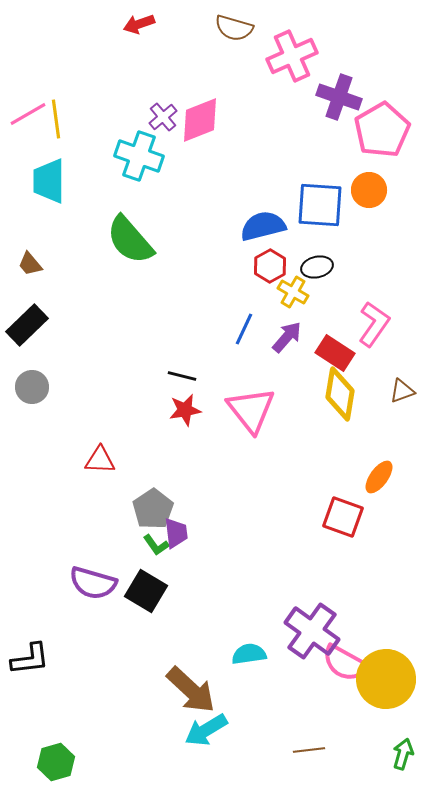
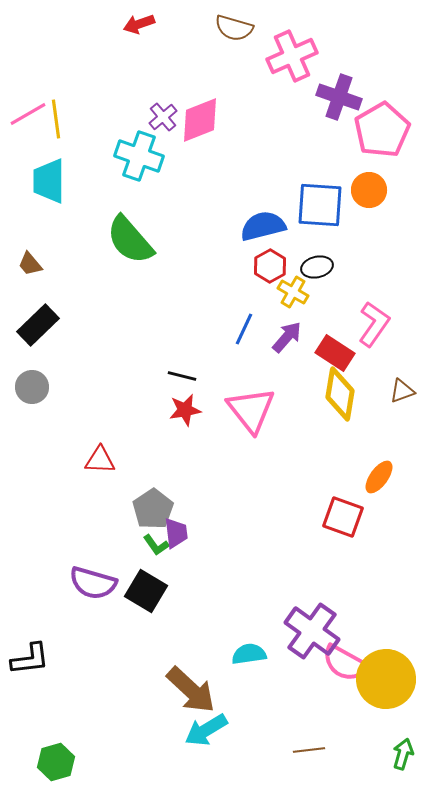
black rectangle at (27, 325): moved 11 px right
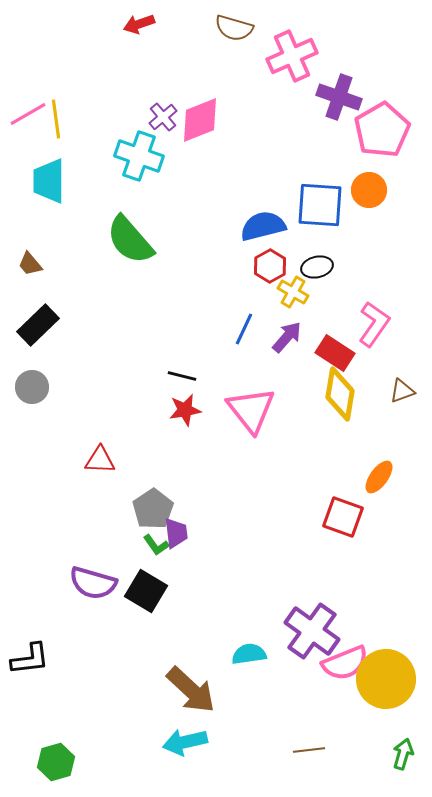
pink semicircle at (345, 663): rotated 51 degrees counterclockwise
cyan arrow at (206, 730): moved 21 px left, 12 px down; rotated 18 degrees clockwise
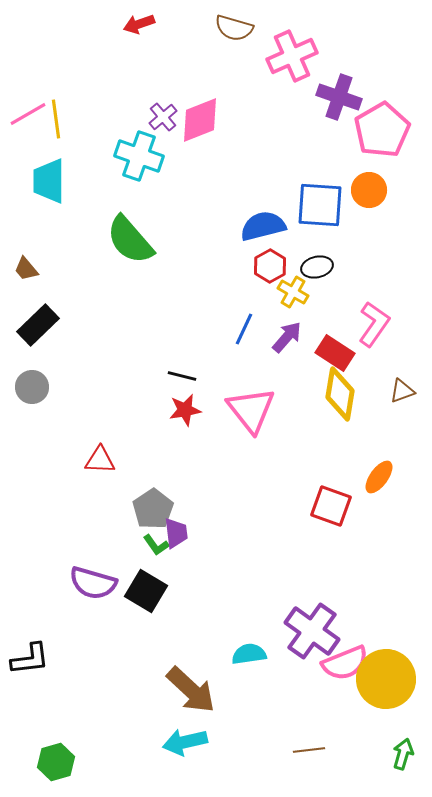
brown trapezoid at (30, 264): moved 4 px left, 5 px down
red square at (343, 517): moved 12 px left, 11 px up
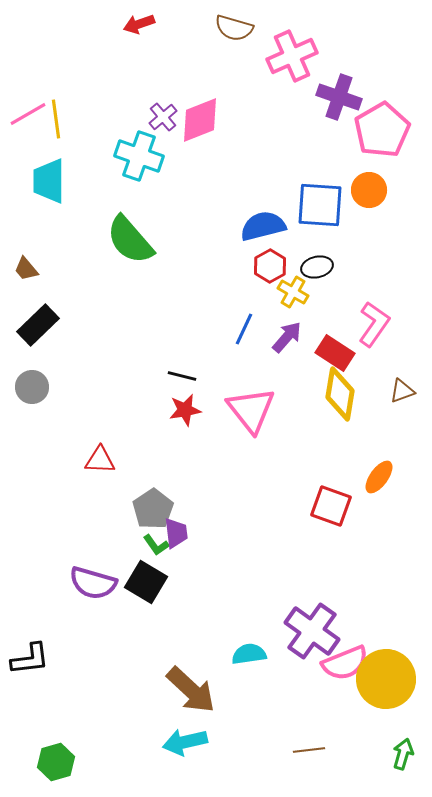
black square at (146, 591): moved 9 px up
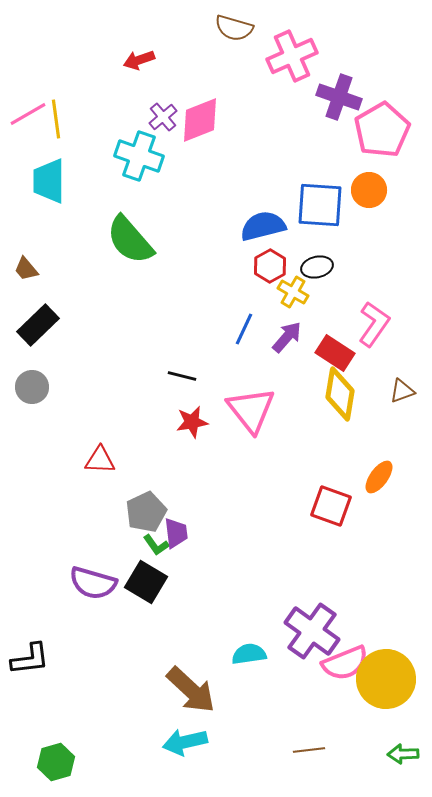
red arrow at (139, 24): moved 36 px down
red star at (185, 410): moved 7 px right, 12 px down
gray pentagon at (153, 509): moved 7 px left, 3 px down; rotated 9 degrees clockwise
green arrow at (403, 754): rotated 108 degrees counterclockwise
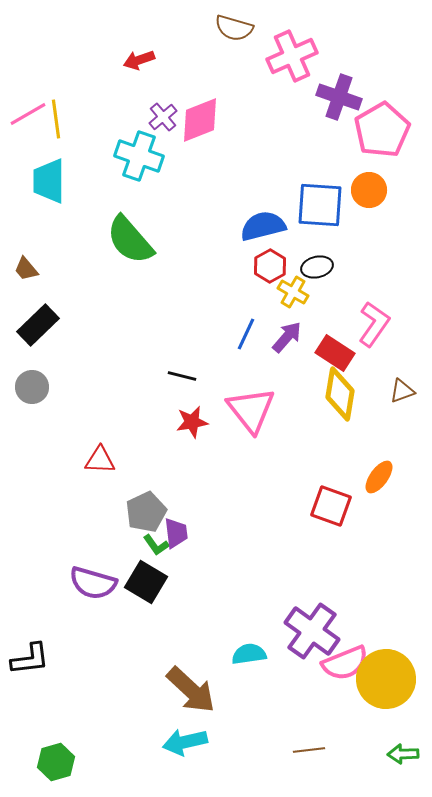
blue line at (244, 329): moved 2 px right, 5 px down
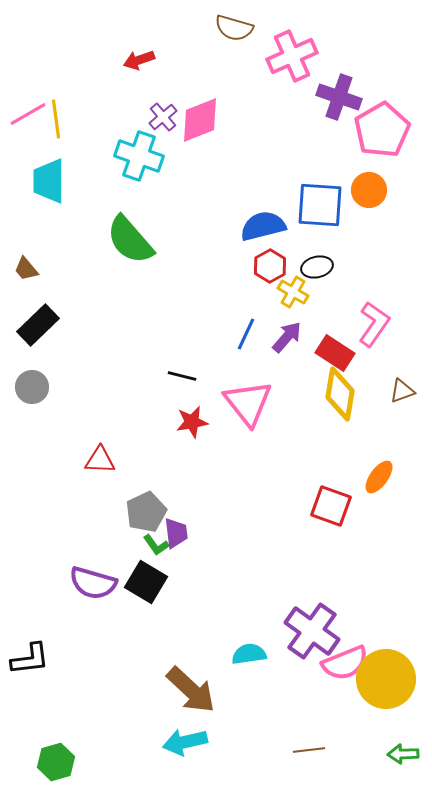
pink triangle at (251, 410): moved 3 px left, 7 px up
